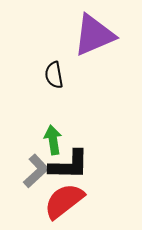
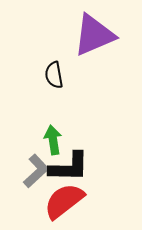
black L-shape: moved 2 px down
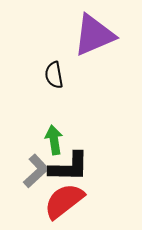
green arrow: moved 1 px right
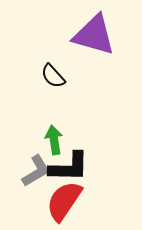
purple triangle: rotated 39 degrees clockwise
black semicircle: moved 1 px left, 1 px down; rotated 32 degrees counterclockwise
gray L-shape: rotated 12 degrees clockwise
red semicircle: rotated 18 degrees counterclockwise
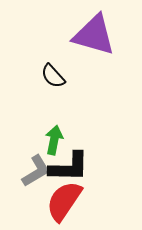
green arrow: rotated 20 degrees clockwise
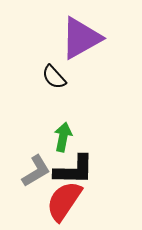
purple triangle: moved 13 px left, 3 px down; rotated 45 degrees counterclockwise
black semicircle: moved 1 px right, 1 px down
green arrow: moved 9 px right, 3 px up
black L-shape: moved 5 px right, 3 px down
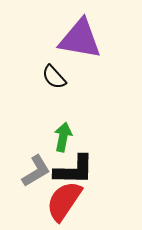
purple triangle: moved 1 px left, 1 px down; rotated 39 degrees clockwise
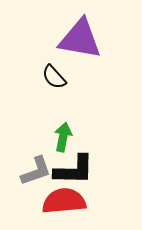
gray L-shape: rotated 12 degrees clockwise
red semicircle: rotated 51 degrees clockwise
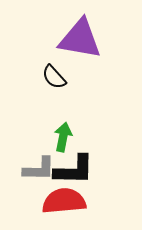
gray L-shape: moved 3 px right, 2 px up; rotated 20 degrees clockwise
